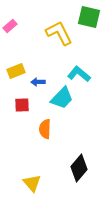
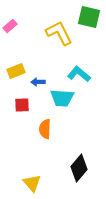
cyan trapezoid: rotated 50 degrees clockwise
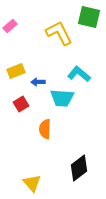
red square: moved 1 px left, 1 px up; rotated 28 degrees counterclockwise
black diamond: rotated 12 degrees clockwise
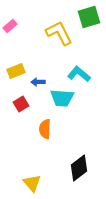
green square: rotated 30 degrees counterclockwise
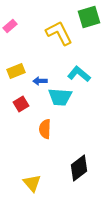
blue arrow: moved 2 px right, 1 px up
cyan trapezoid: moved 2 px left, 1 px up
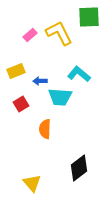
green square: rotated 15 degrees clockwise
pink rectangle: moved 20 px right, 9 px down
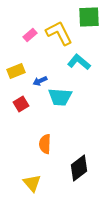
cyan L-shape: moved 12 px up
blue arrow: rotated 24 degrees counterclockwise
orange semicircle: moved 15 px down
